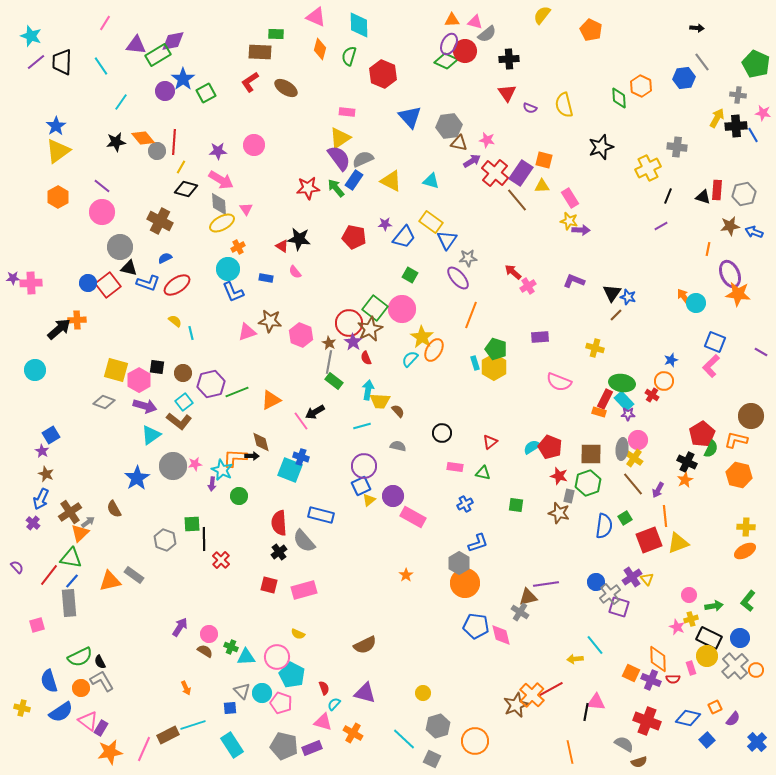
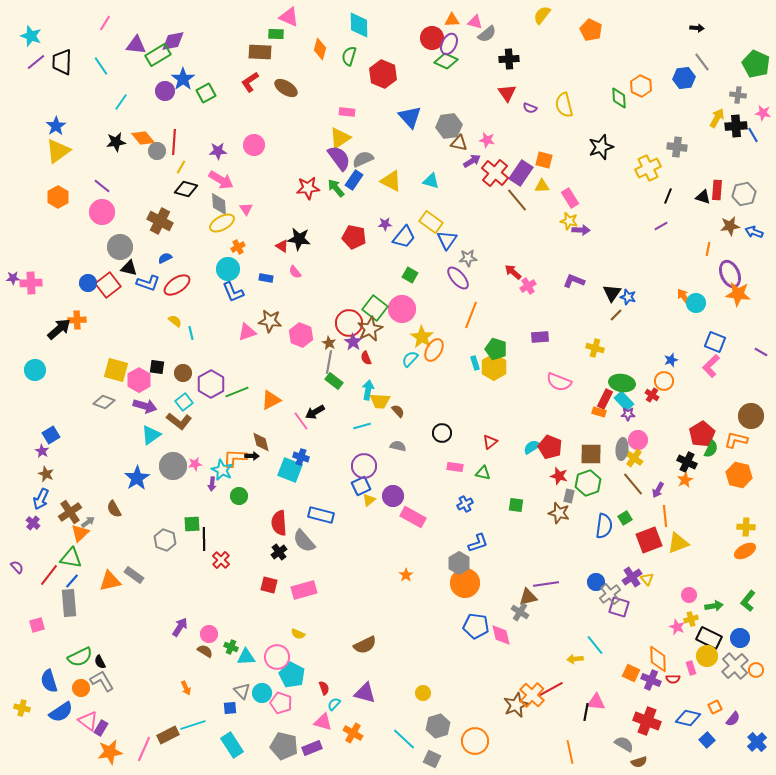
pink triangle at (316, 17): moved 27 px left
red circle at (465, 51): moved 33 px left, 13 px up
purple hexagon at (211, 384): rotated 16 degrees counterclockwise
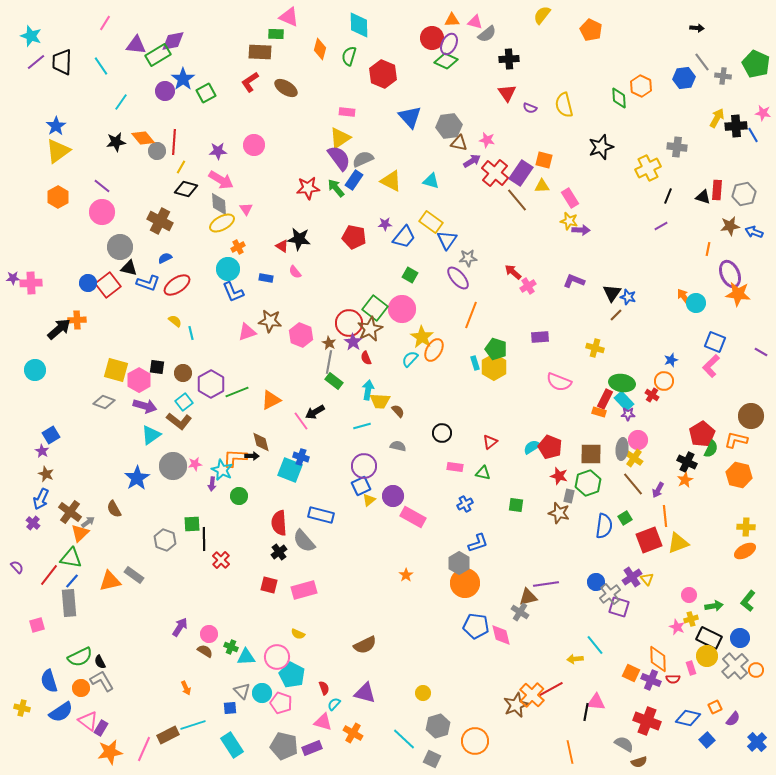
gray cross at (738, 95): moved 15 px left, 19 px up
brown cross at (70, 512): rotated 20 degrees counterclockwise
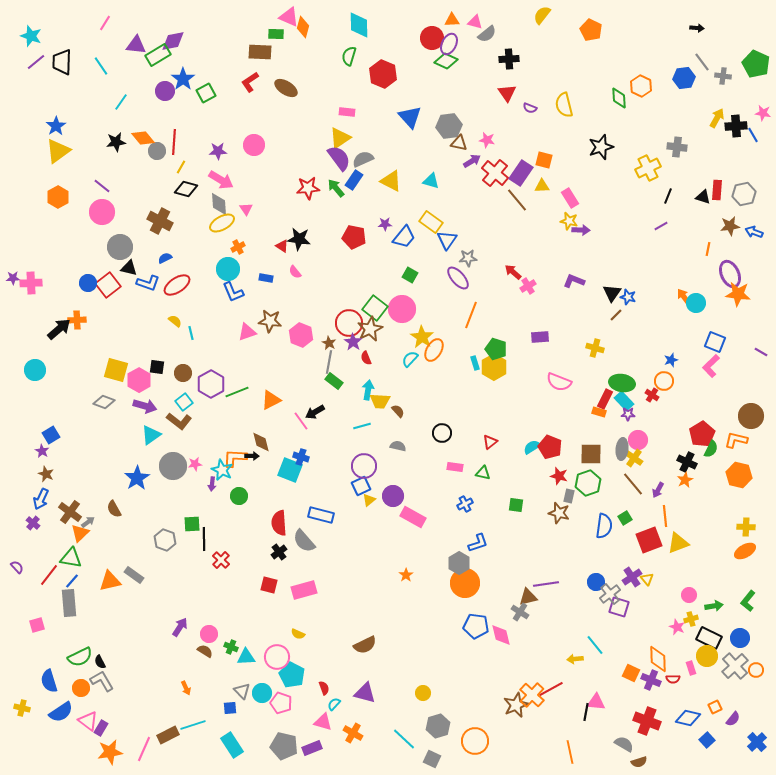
orange diamond at (320, 49): moved 17 px left, 22 px up
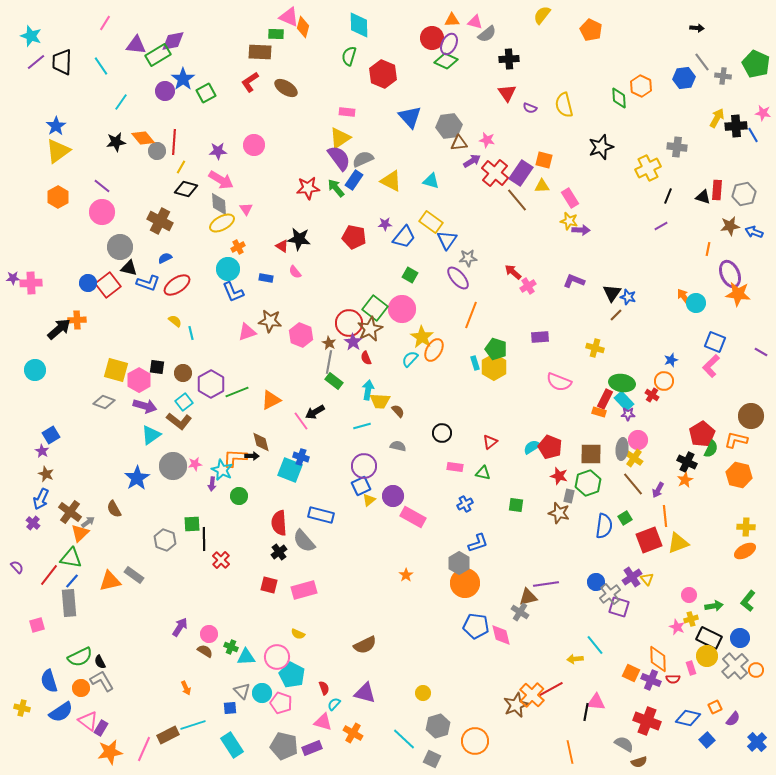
brown triangle at (459, 143): rotated 18 degrees counterclockwise
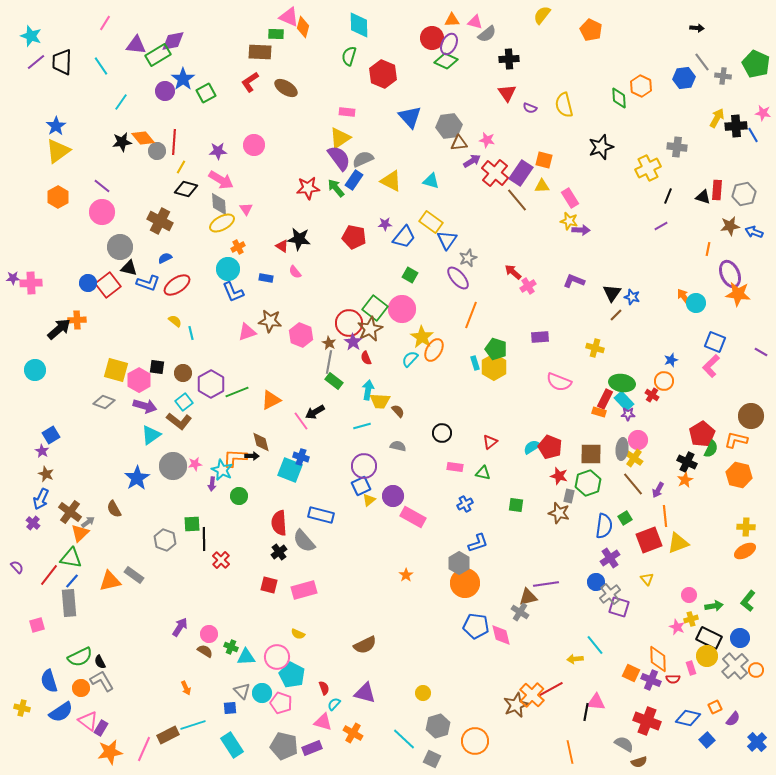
black star at (116, 142): moved 6 px right
gray star at (468, 258): rotated 18 degrees counterclockwise
blue star at (628, 297): moved 4 px right
purple cross at (632, 577): moved 22 px left, 19 px up
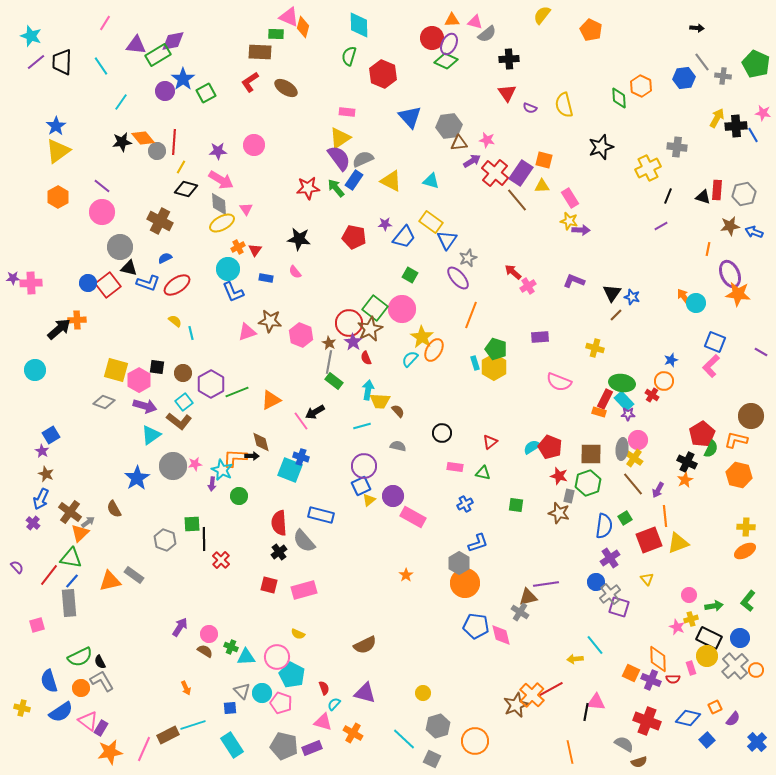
red triangle at (282, 246): moved 27 px left, 4 px down; rotated 32 degrees clockwise
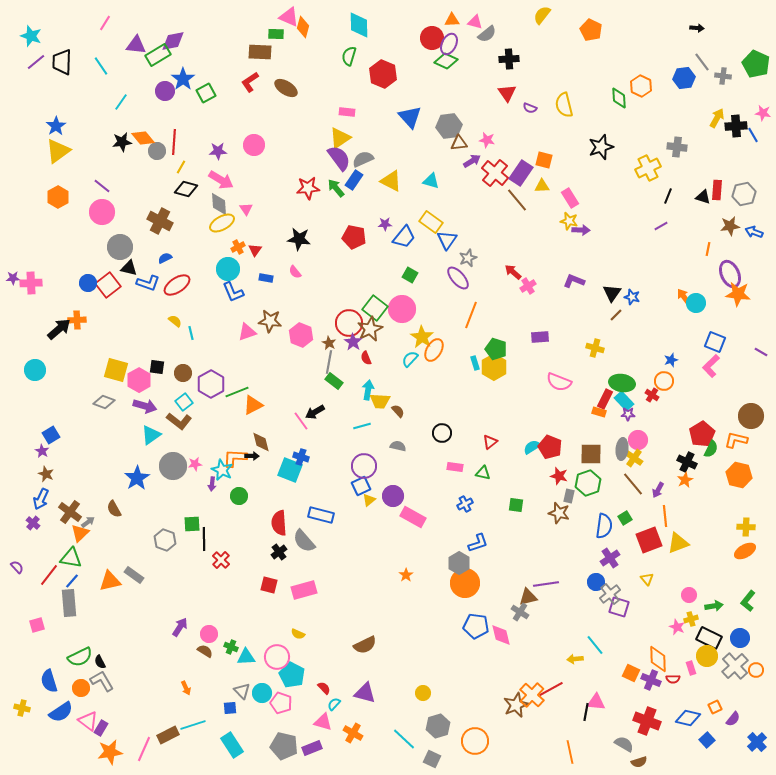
orange triangle at (271, 400): moved 18 px left, 5 px down
red semicircle at (324, 688): rotated 24 degrees counterclockwise
